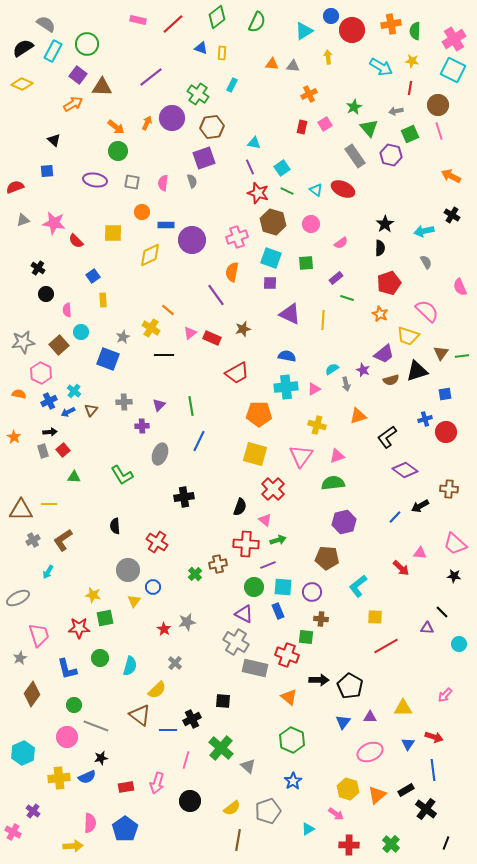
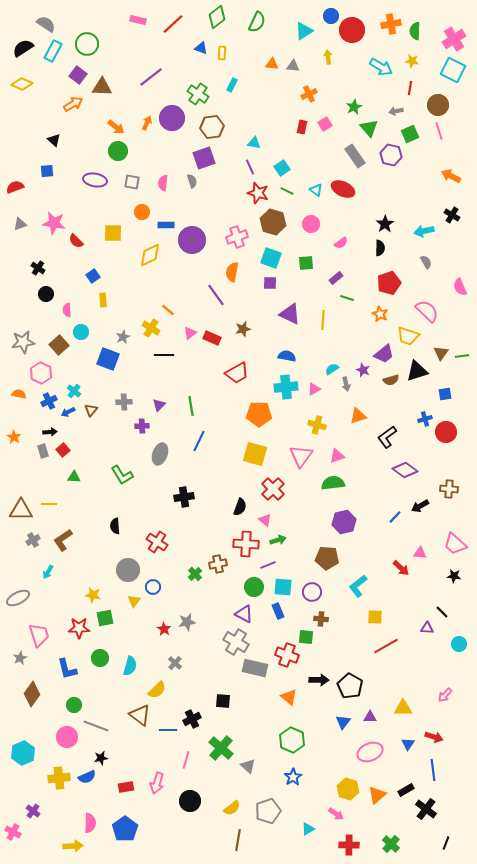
gray triangle at (23, 220): moved 3 px left, 4 px down
blue star at (293, 781): moved 4 px up
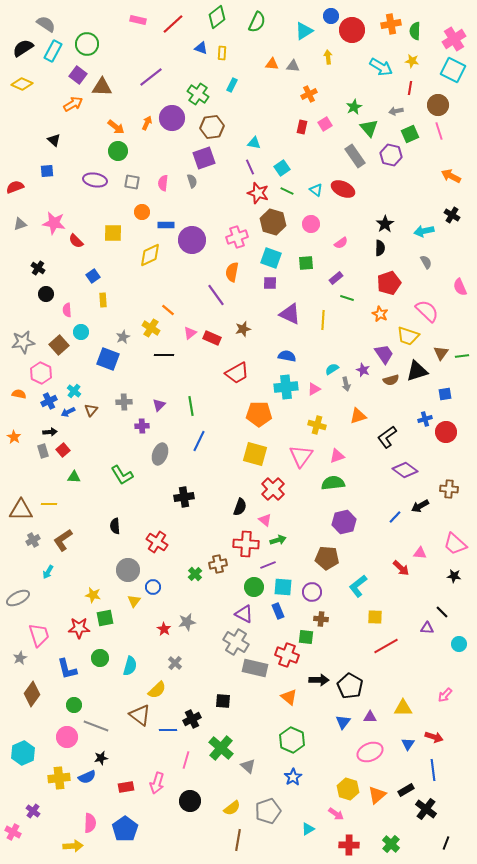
purple trapezoid at (384, 354): rotated 85 degrees counterclockwise
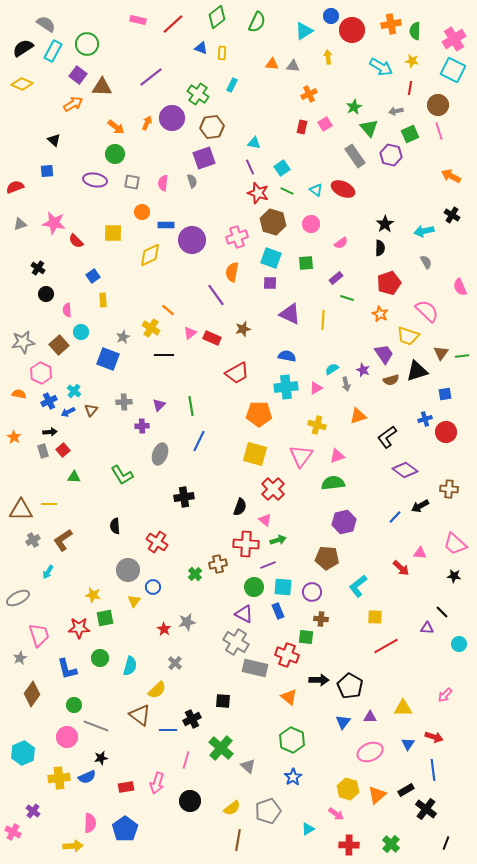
green circle at (118, 151): moved 3 px left, 3 px down
pink triangle at (314, 389): moved 2 px right, 1 px up
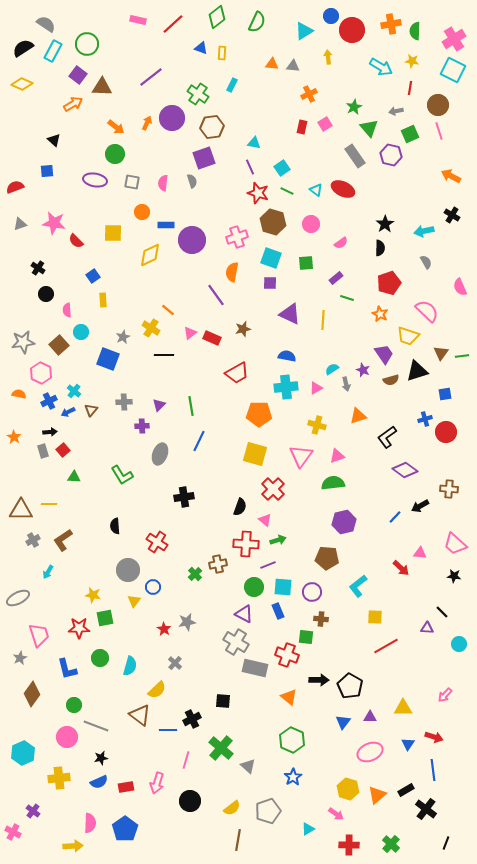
blue semicircle at (87, 777): moved 12 px right, 5 px down
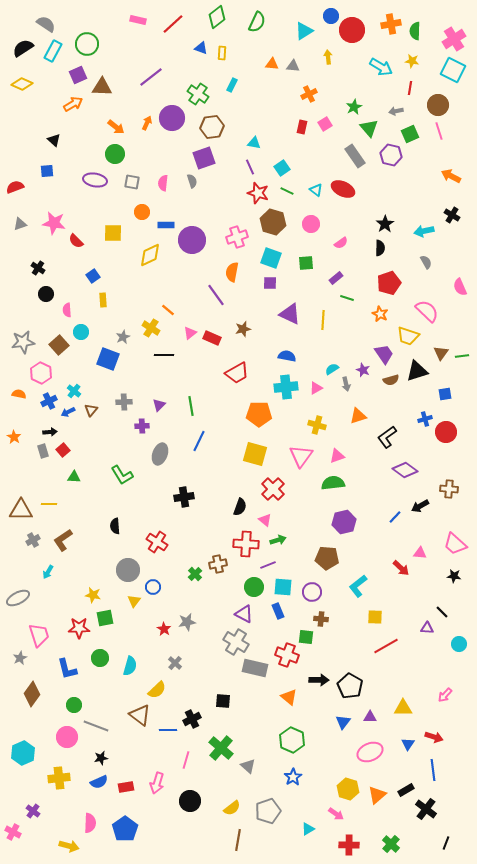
purple square at (78, 75): rotated 30 degrees clockwise
yellow arrow at (73, 846): moved 4 px left; rotated 18 degrees clockwise
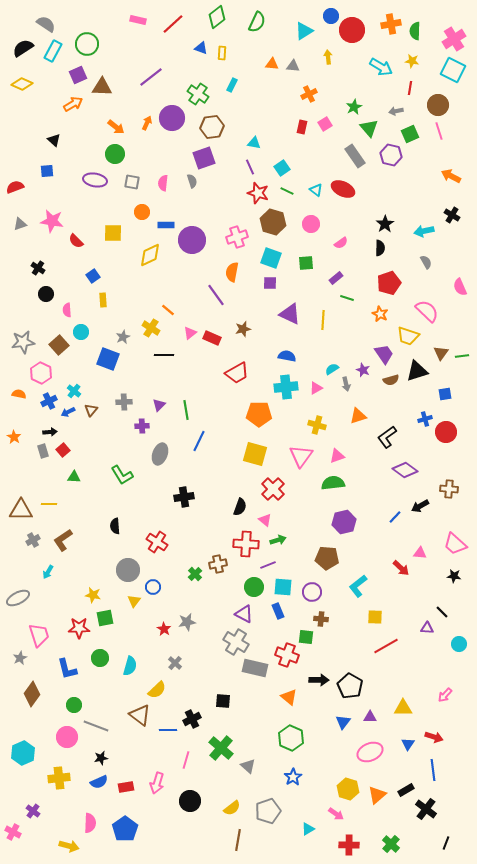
pink star at (54, 223): moved 2 px left, 2 px up
green line at (191, 406): moved 5 px left, 4 px down
green hexagon at (292, 740): moved 1 px left, 2 px up
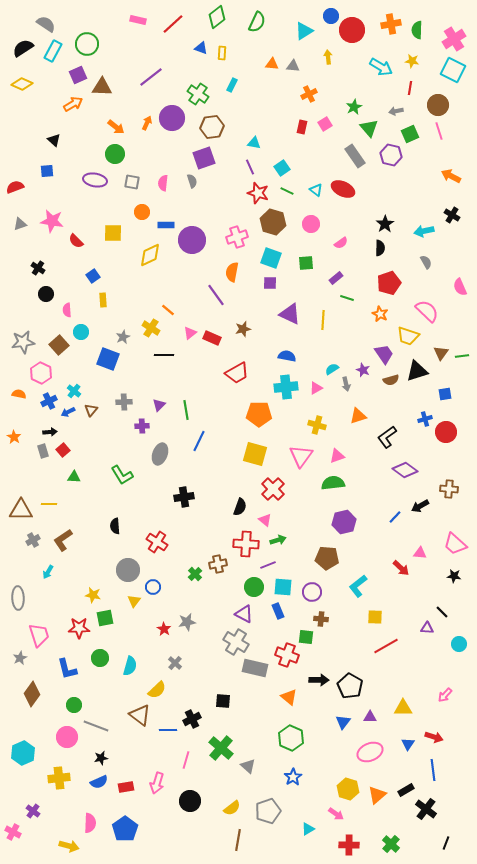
green semicircle at (415, 31): moved 2 px right, 1 px up
gray ellipse at (18, 598): rotated 65 degrees counterclockwise
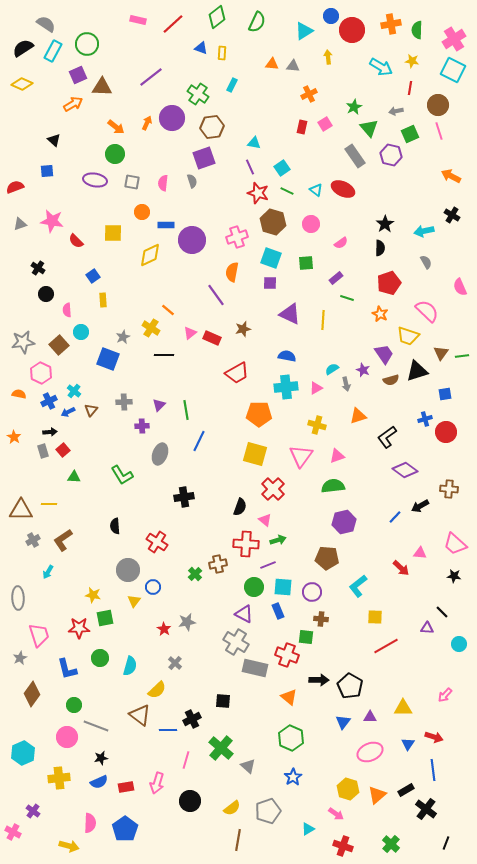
green semicircle at (333, 483): moved 3 px down
red cross at (349, 845): moved 6 px left, 1 px down; rotated 18 degrees clockwise
